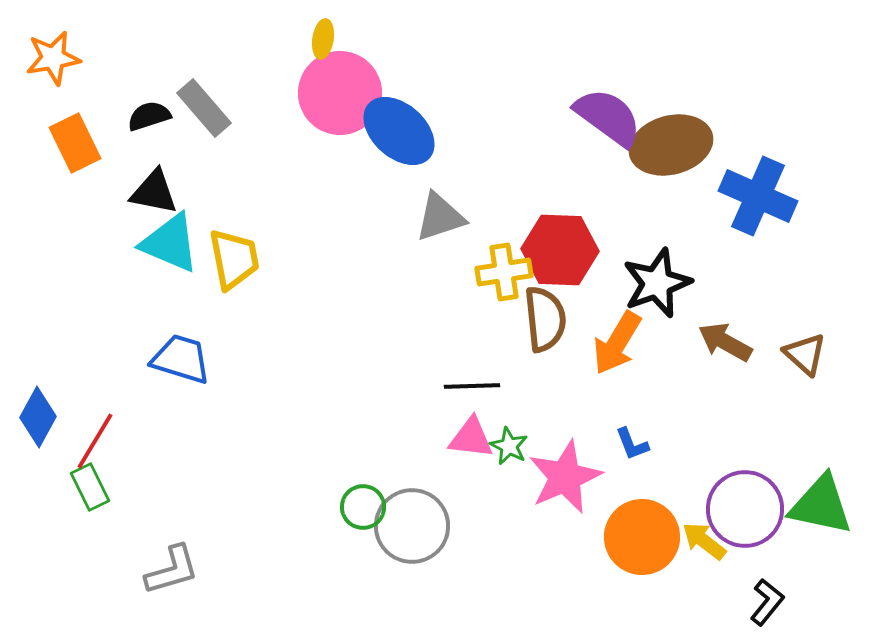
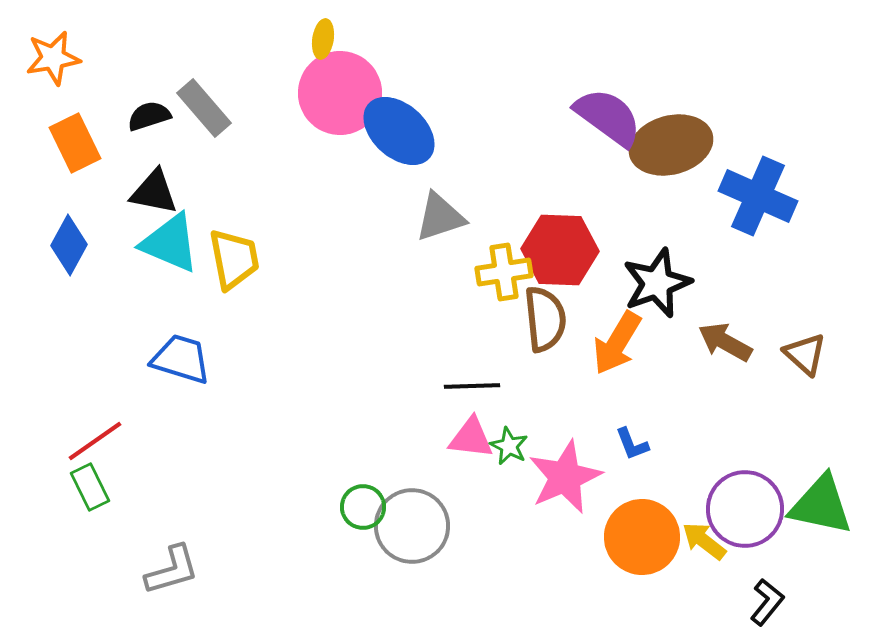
blue diamond: moved 31 px right, 172 px up
red line: rotated 24 degrees clockwise
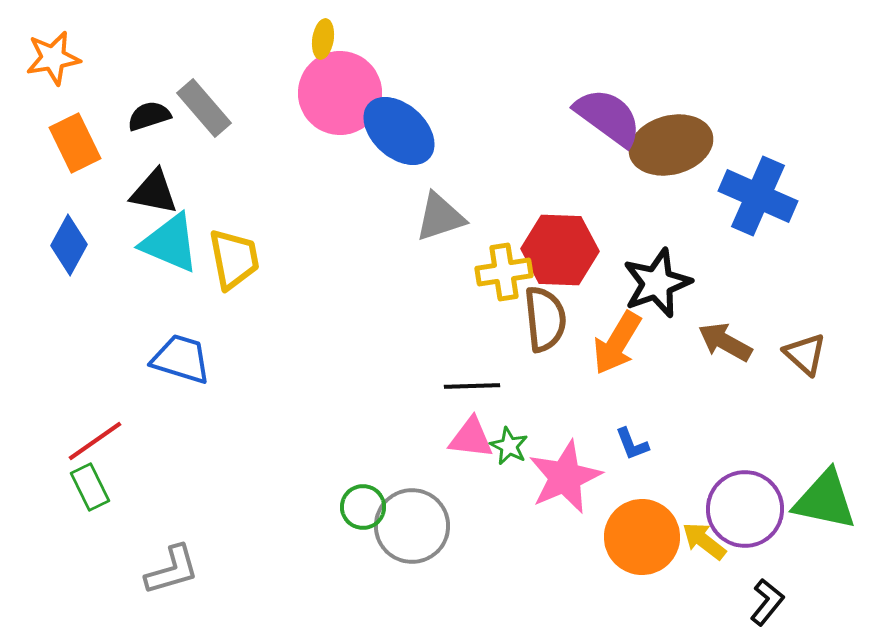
green triangle: moved 4 px right, 5 px up
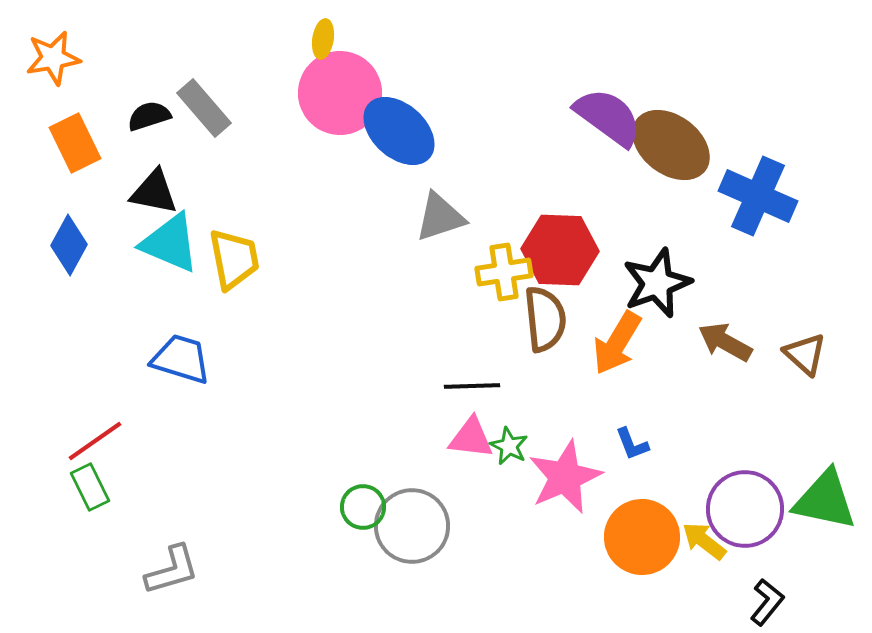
brown ellipse: rotated 52 degrees clockwise
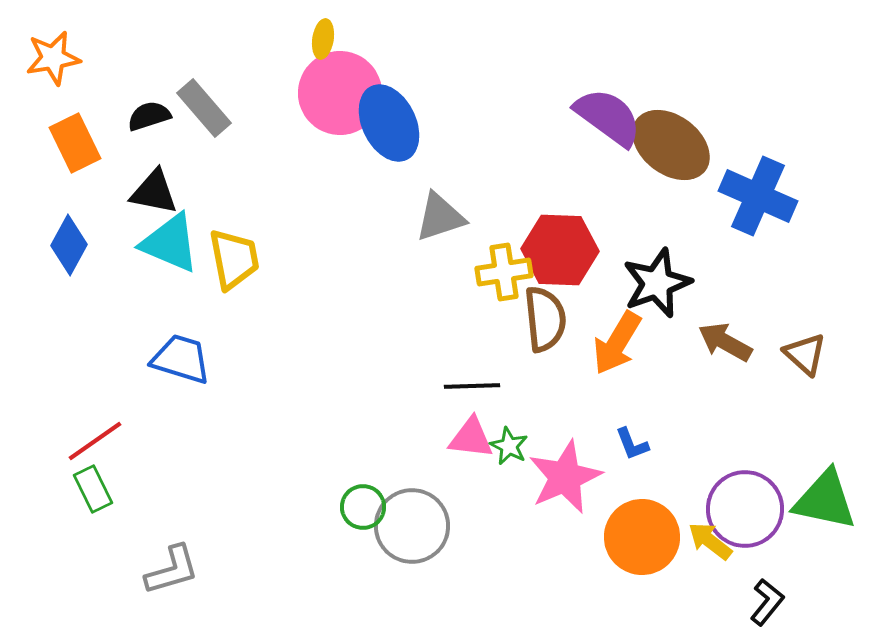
blue ellipse: moved 10 px left, 8 px up; rotated 22 degrees clockwise
green rectangle: moved 3 px right, 2 px down
yellow arrow: moved 6 px right
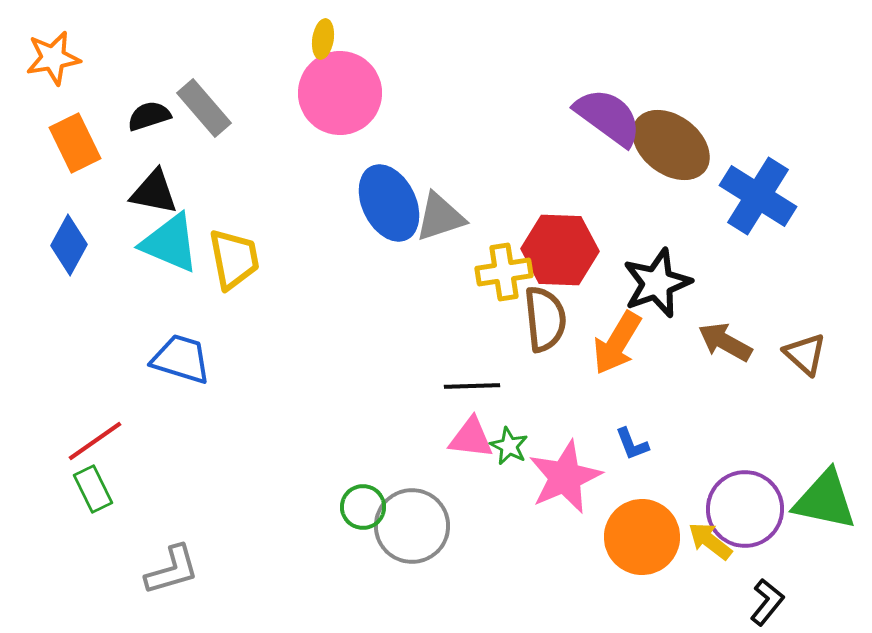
blue ellipse: moved 80 px down
blue cross: rotated 8 degrees clockwise
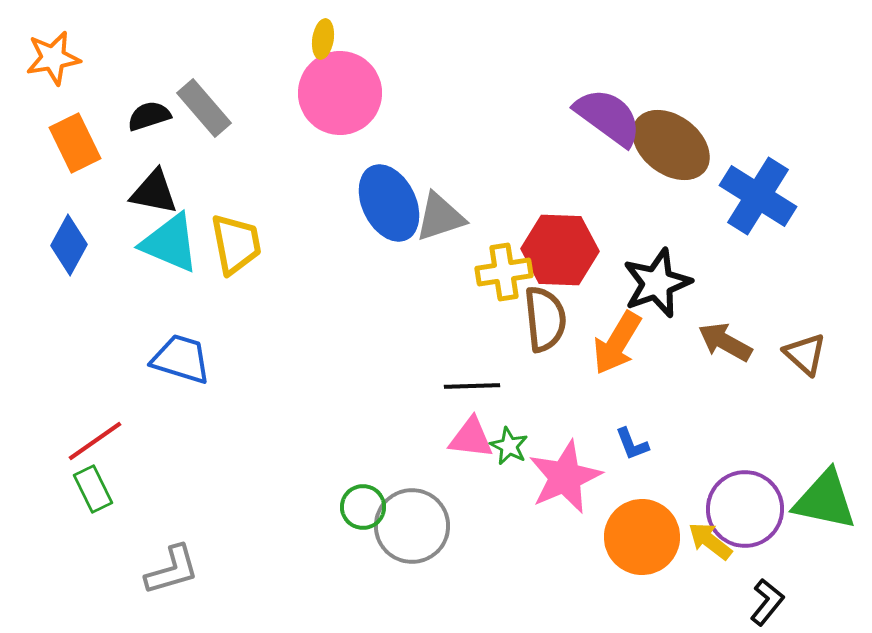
yellow trapezoid: moved 2 px right, 15 px up
